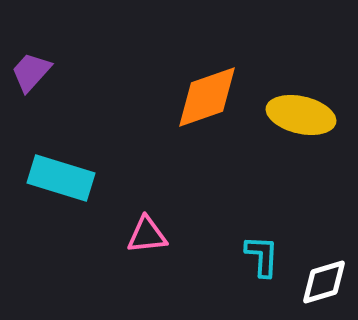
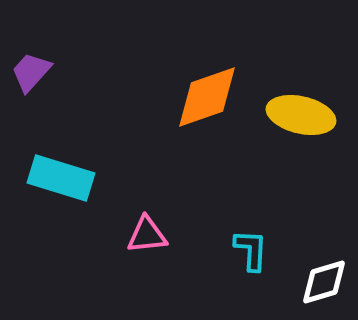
cyan L-shape: moved 11 px left, 6 px up
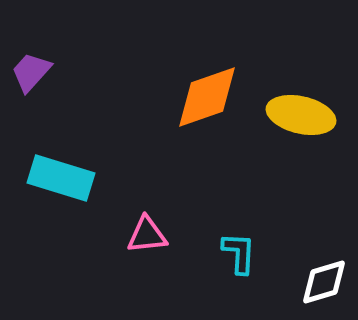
cyan L-shape: moved 12 px left, 3 px down
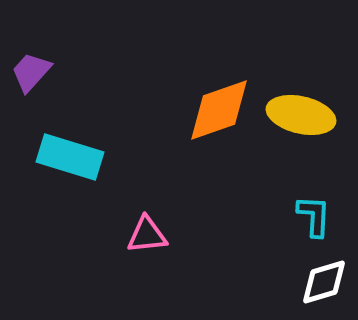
orange diamond: moved 12 px right, 13 px down
cyan rectangle: moved 9 px right, 21 px up
cyan L-shape: moved 75 px right, 37 px up
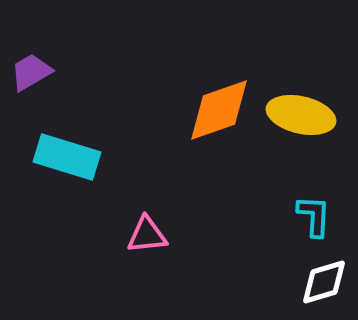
purple trapezoid: rotated 18 degrees clockwise
cyan rectangle: moved 3 px left
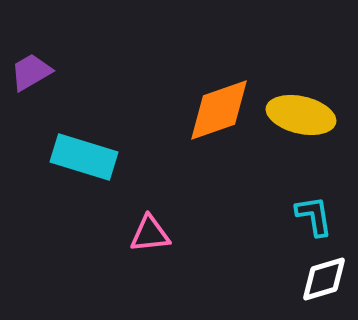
cyan rectangle: moved 17 px right
cyan L-shape: rotated 12 degrees counterclockwise
pink triangle: moved 3 px right, 1 px up
white diamond: moved 3 px up
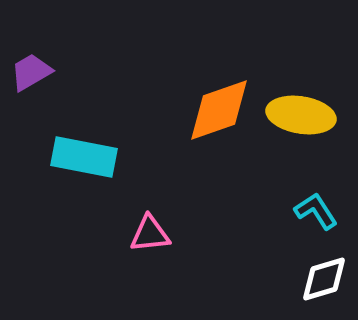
yellow ellipse: rotated 4 degrees counterclockwise
cyan rectangle: rotated 6 degrees counterclockwise
cyan L-shape: moved 2 px right, 5 px up; rotated 24 degrees counterclockwise
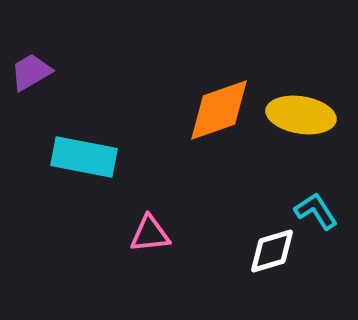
white diamond: moved 52 px left, 28 px up
